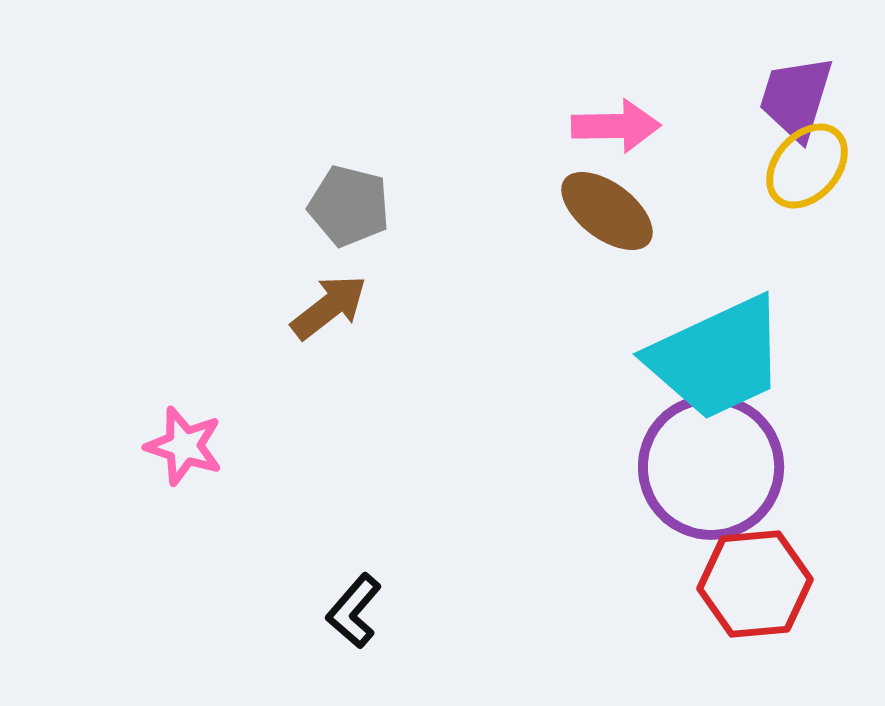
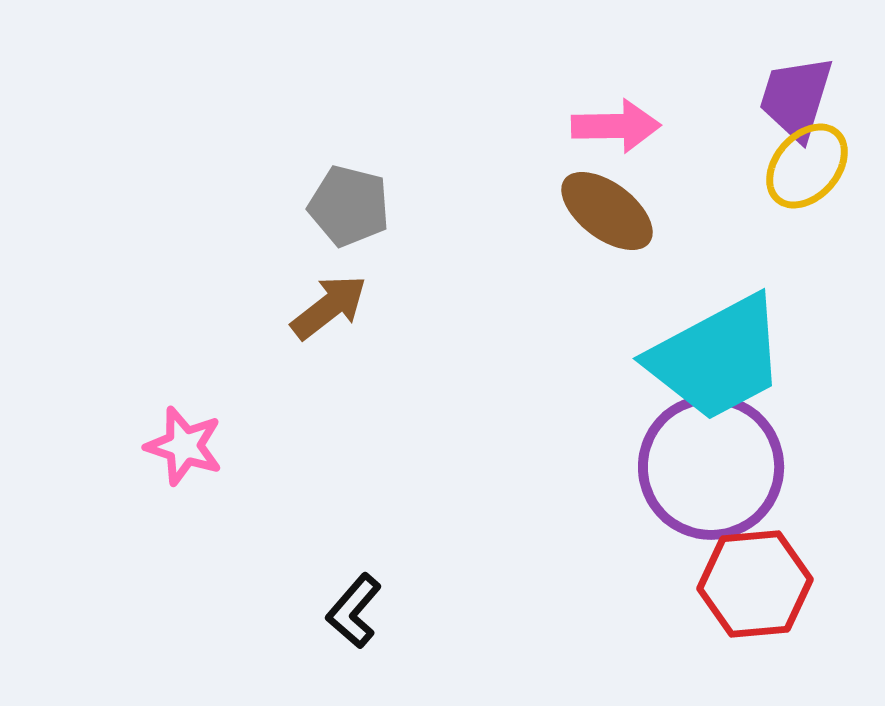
cyan trapezoid: rotated 3 degrees counterclockwise
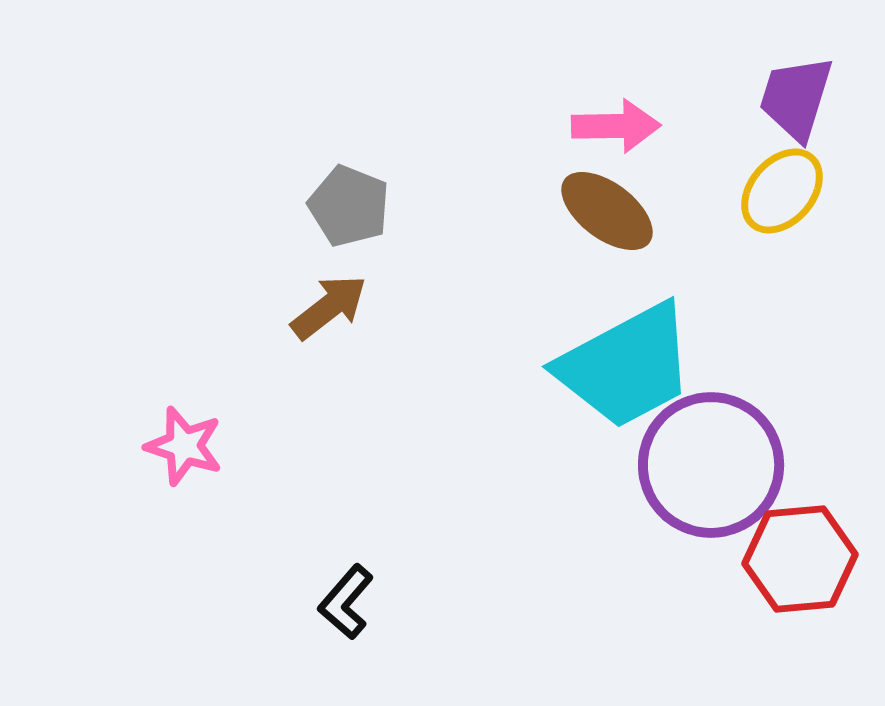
yellow ellipse: moved 25 px left, 25 px down
gray pentagon: rotated 8 degrees clockwise
cyan trapezoid: moved 91 px left, 8 px down
purple circle: moved 2 px up
red hexagon: moved 45 px right, 25 px up
black L-shape: moved 8 px left, 9 px up
